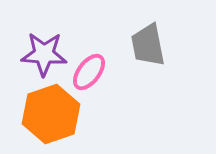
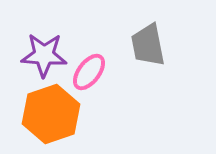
purple star: moved 1 px down
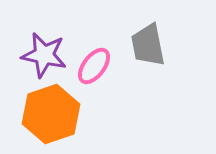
purple star: rotated 9 degrees clockwise
pink ellipse: moved 5 px right, 6 px up
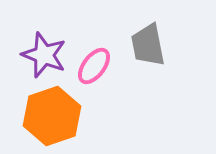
purple star: rotated 9 degrees clockwise
orange hexagon: moved 1 px right, 2 px down
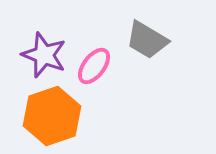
gray trapezoid: moved 1 px left, 5 px up; rotated 48 degrees counterclockwise
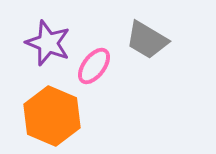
purple star: moved 4 px right, 12 px up
orange hexagon: rotated 18 degrees counterclockwise
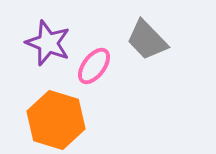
gray trapezoid: rotated 15 degrees clockwise
orange hexagon: moved 4 px right, 4 px down; rotated 6 degrees counterclockwise
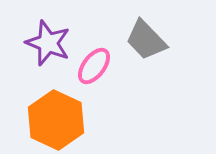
gray trapezoid: moved 1 px left
orange hexagon: rotated 8 degrees clockwise
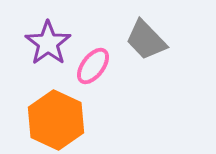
purple star: rotated 15 degrees clockwise
pink ellipse: moved 1 px left
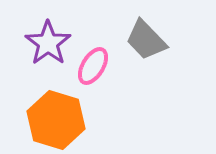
pink ellipse: rotated 6 degrees counterclockwise
orange hexagon: rotated 8 degrees counterclockwise
